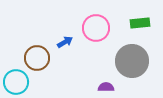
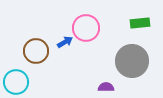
pink circle: moved 10 px left
brown circle: moved 1 px left, 7 px up
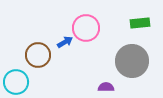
brown circle: moved 2 px right, 4 px down
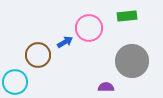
green rectangle: moved 13 px left, 7 px up
pink circle: moved 3 px right
cyan circle: moved 1 px left
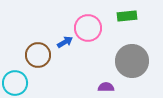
pink circle: moved 1 px left
cyan circle: moved 1 px down
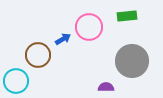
pink circle: moved 1 px right, 1 px up
blue arrow: moved 2 px left, 3 px up
cyan circle: moved 1 px right, 2 px up
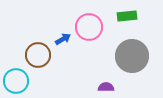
gray circle: moved 5 px up
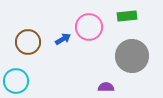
brown circle: moved 10 px left, 13 px up
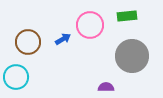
pink circle: moved 1 px right, 2 px up
cyan circle: moved 4 px up
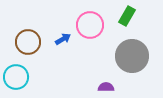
green rectangle: rotated 54 degrees counterclockwise
